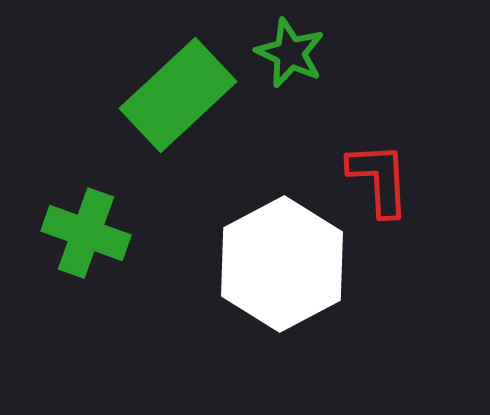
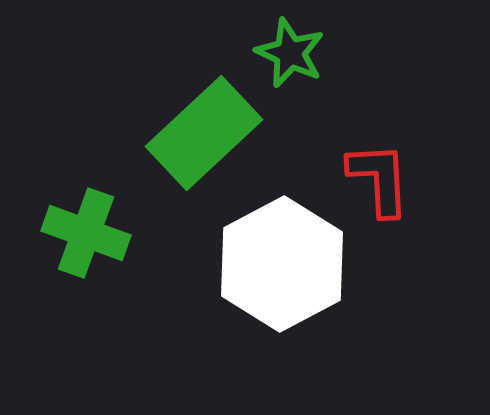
green rectangle: moved 26 px right, 38 px down
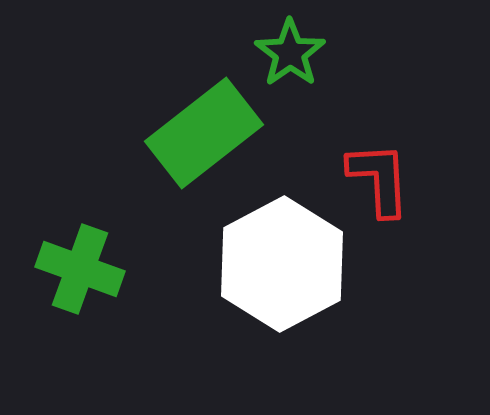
green star: rotated 12 degrees clockwise
green rectangle: rotated 5 degrees clockwise
green cross: moved 6 px left, 36 px down
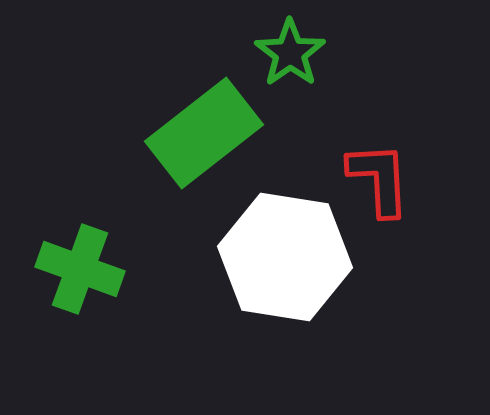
white hexagon: moved 3 px right, 7 px up; rotated 23 degrees counterclockwise
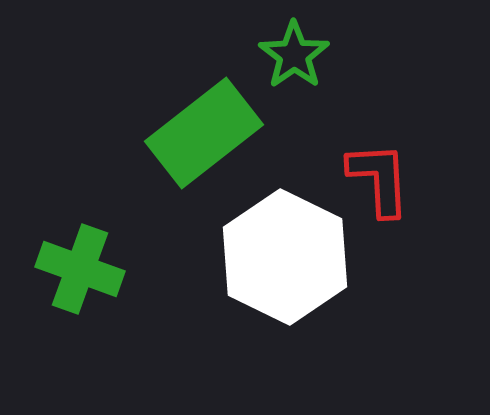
green star: moved 4 px right, 2 px down
white hexagon: rotated 17 degrees clockwise
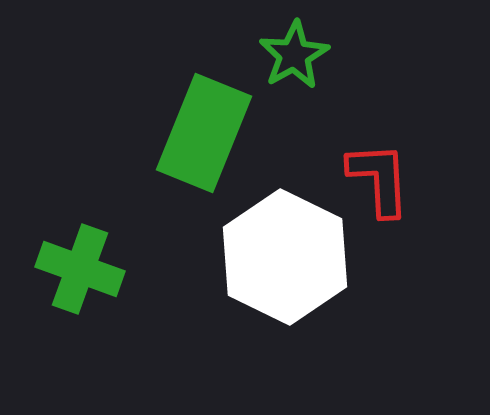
green star: rotated 6 degrees clockwise
green rectangle: rotated 30 degrees counterclockwise
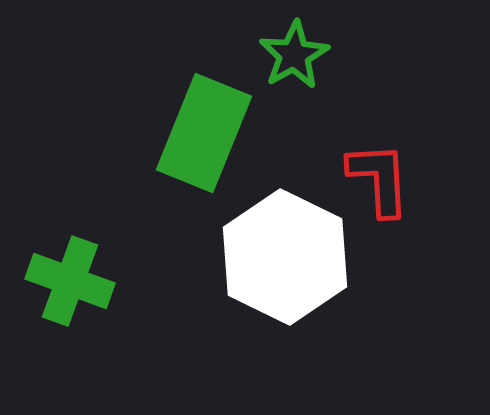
green cross: moved 10 px left, 12 px down
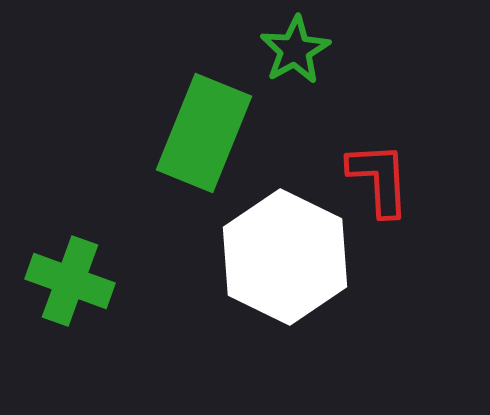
green star: moved 1 px right, 5 px up
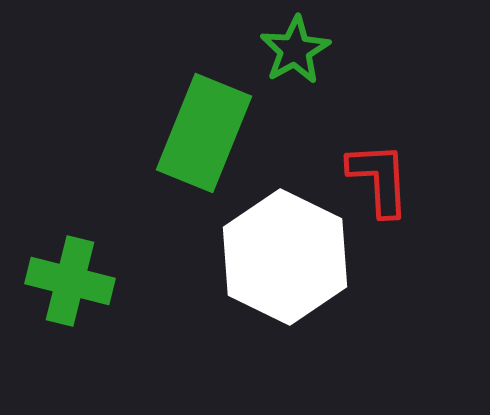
green cross: rotated 6 degrees counterclockwise
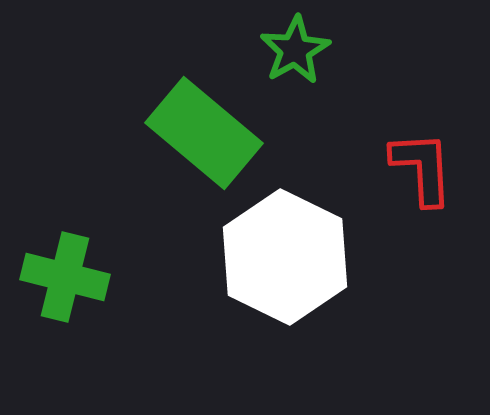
green rectangle: rotated 72 degrees counterclockwise
red L-shape: moved 43 px right, 11 px up
green cross: moved 5 px left, 4 px up
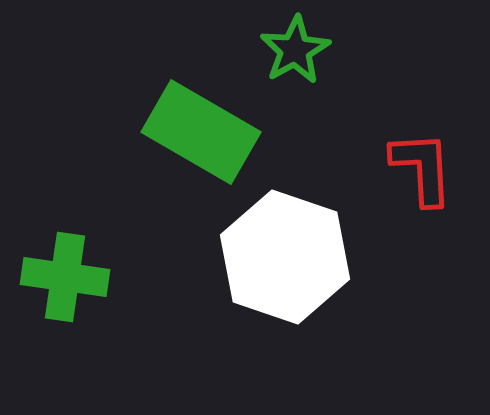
green rectangle: moved 3 px left, 1 px up; rotated 10 degrees counterclockwise
white hexagon: rotated 7 degrees counterclockwise
green cross: rotated 6 degrees counterclockwise
